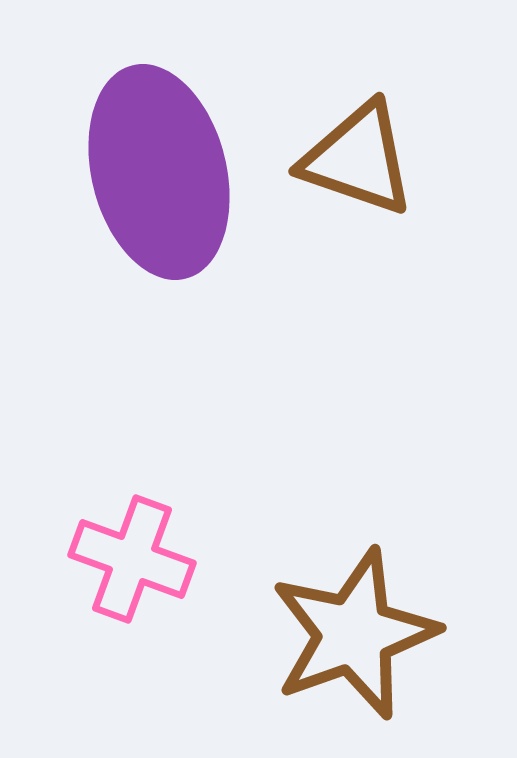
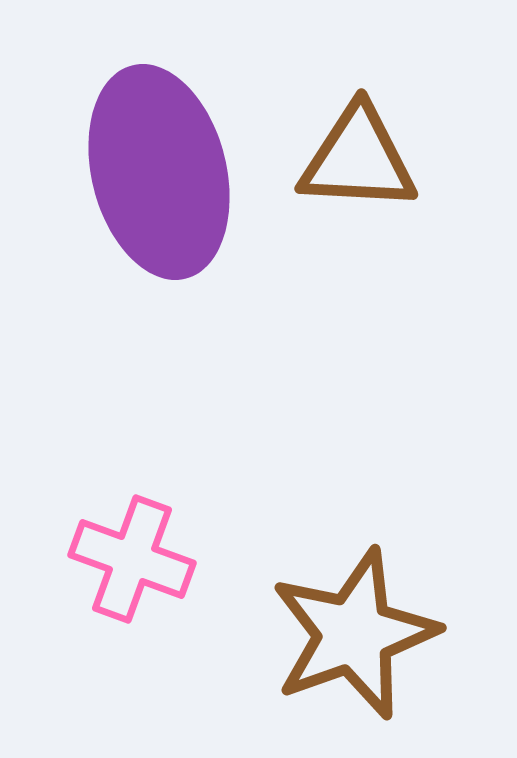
brown triangle: rotated 16 degrees counterclockwise
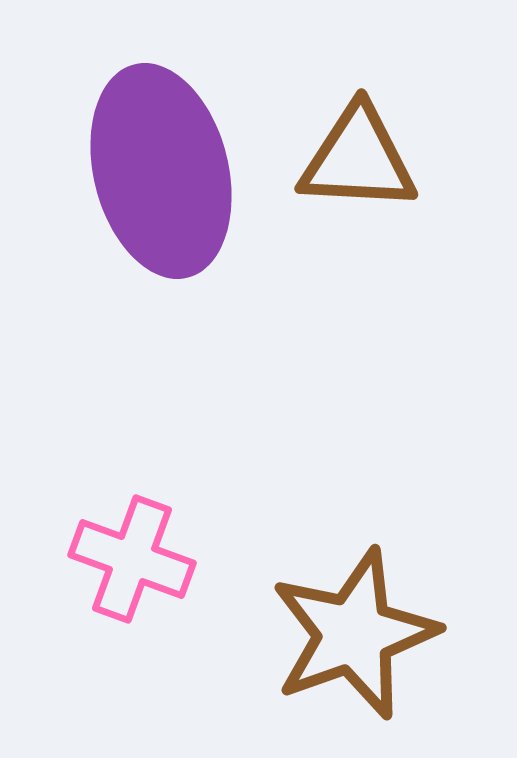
purple ellipse: moved 2 px right, 1 px up
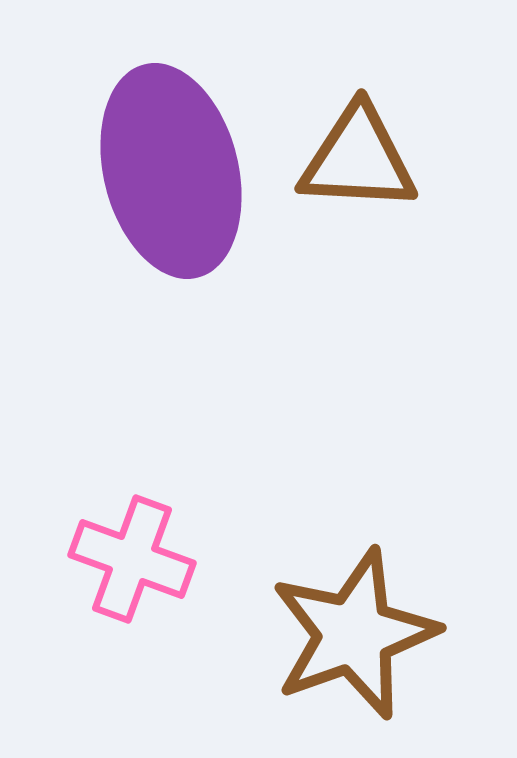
purple ellipse: moved 10 px right
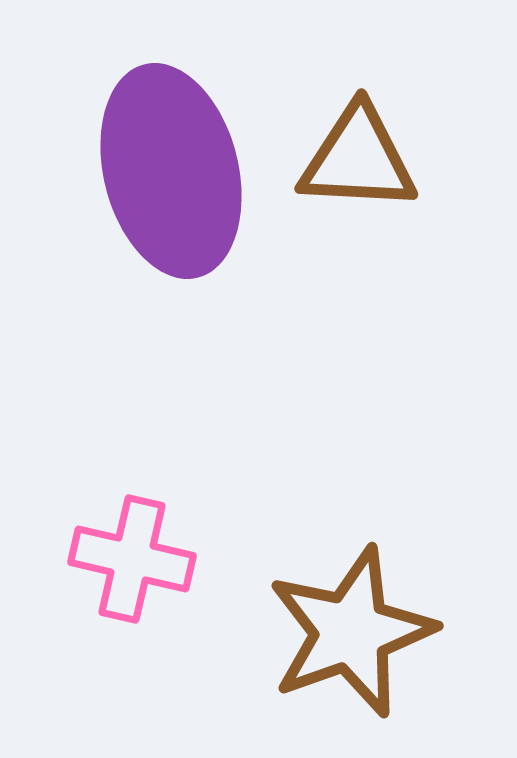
pink cross: rotated 7 degrees counterclockwise
brown star: moved 3 px left, 2 px up
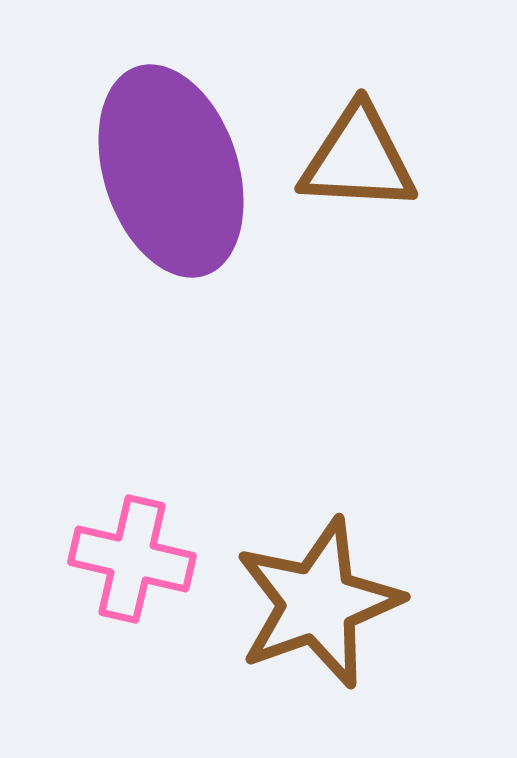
purple ellipse: rotated 4 degrees counterclockwise
brown star: moved 33 px left, 29 px up
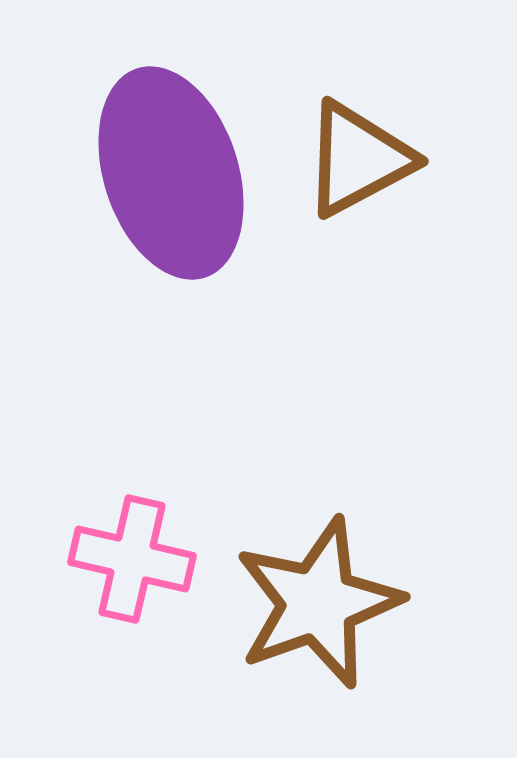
brown triangle: rotated 31 degrees counterclockwise
purple ellipse: moved 2 px down
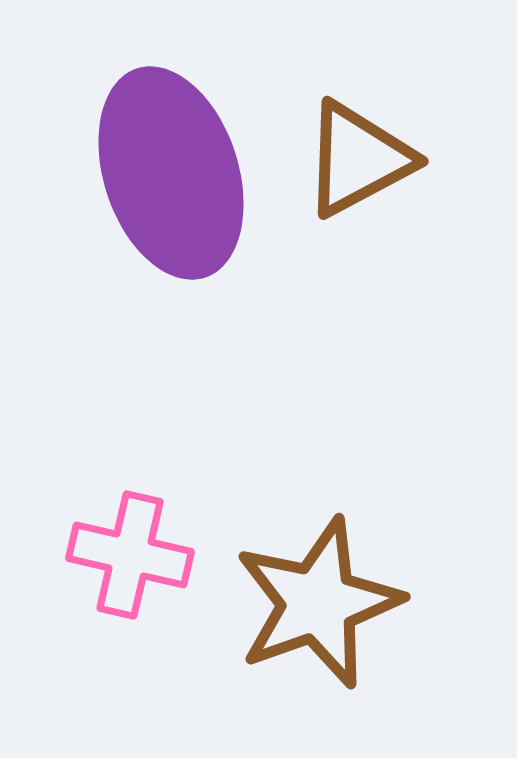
pink cross: moved 2 px left, 4 px up
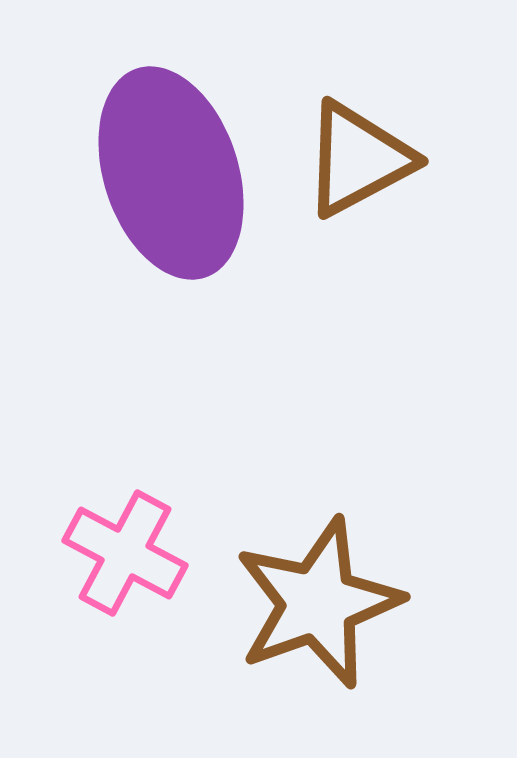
pink cross: moved 5 px left, 2 px up; rotated 15 degrees clockwise
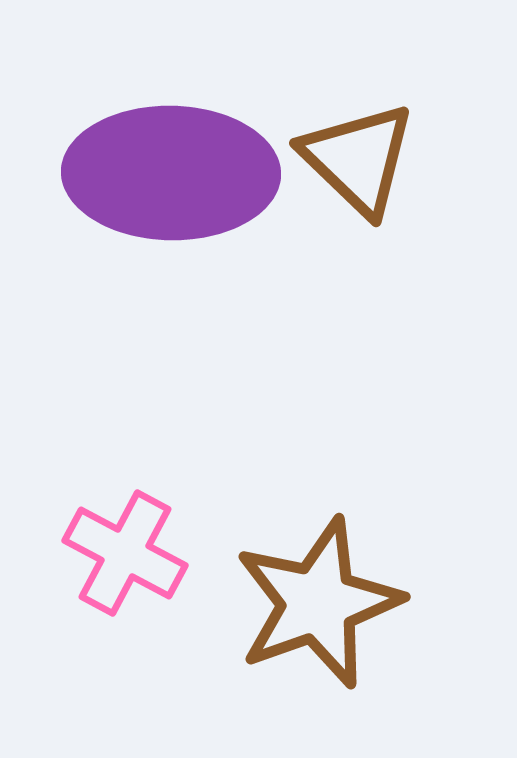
brown triangle: rotated 48 degrees counterclockwise
purple ellipse: rotated 71 degrees counterclockwise
